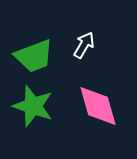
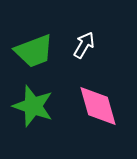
green trapezoid: moved 5 px up
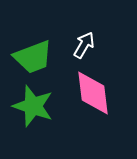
green trapezoid: moved 1 px left, 6 px down
pink diamond: moved 5 px left, 13 px up; rotated 9 degrees clockwise
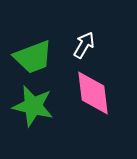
green star: rotated 6 degrees counterclockwise
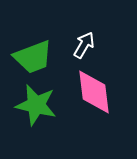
pink diamond: moved 1 px right, 1 px up
green star: moved 3 px right, 1 px up
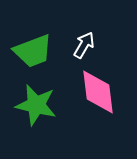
green trapezoid: moved 6 px up
pink diamond: moved 4 px right
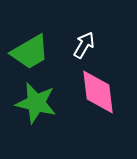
green trapezoid: moved 3 px left, 1 px down; rotated 9 degrees counterclockwise
green star: moved 2 px up
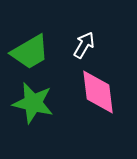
green star: moved 3 px left
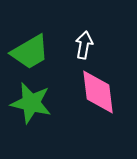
white arrow: rotated 20 degrees counterclockwise
green star: moved 2 px left
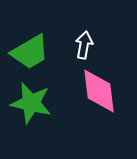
pink diamond: moved 1 px right, 1 px up
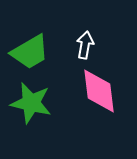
white arrow: moved 1 px right
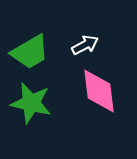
white arrow: rotated 52 degrees clockwise
